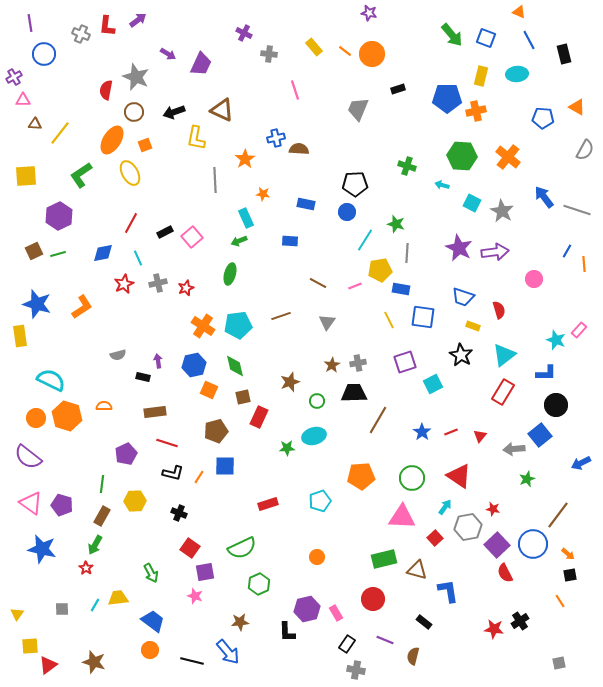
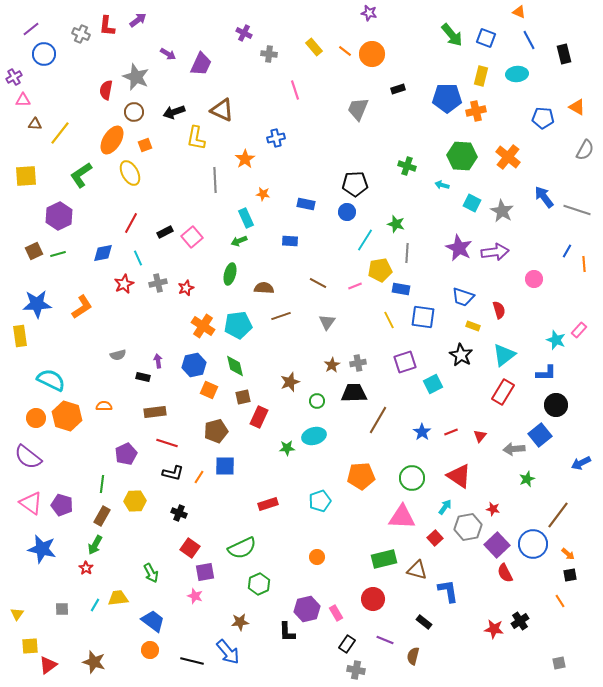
purple line at (30, 23): moved 1 px right, 6 px down; rotated 60 degrees clockwise
brown semicircle at (299, 149): moved 35 px left, 139 px down
blue star at (37, 304): rotated 20 degrees counterclockwise
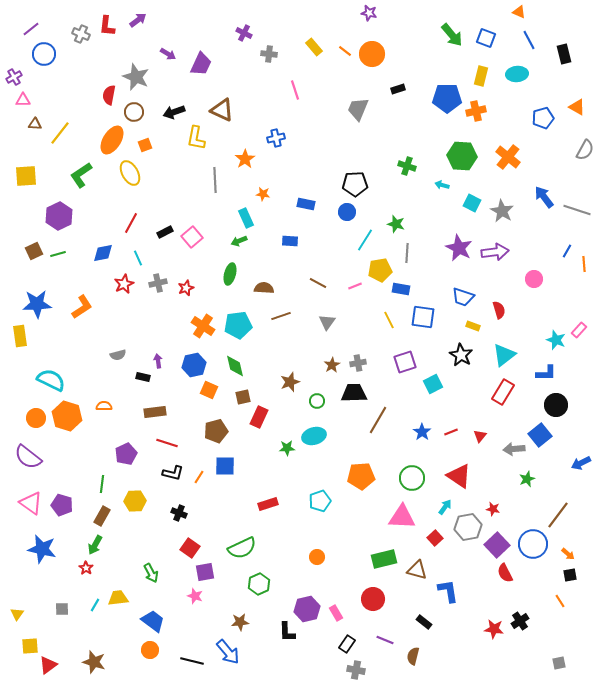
red semicircle at (106, 90): moved 3 px right, 5 px down
blue pentagon at (543, 118): rotated 20 degrees counterclockwise
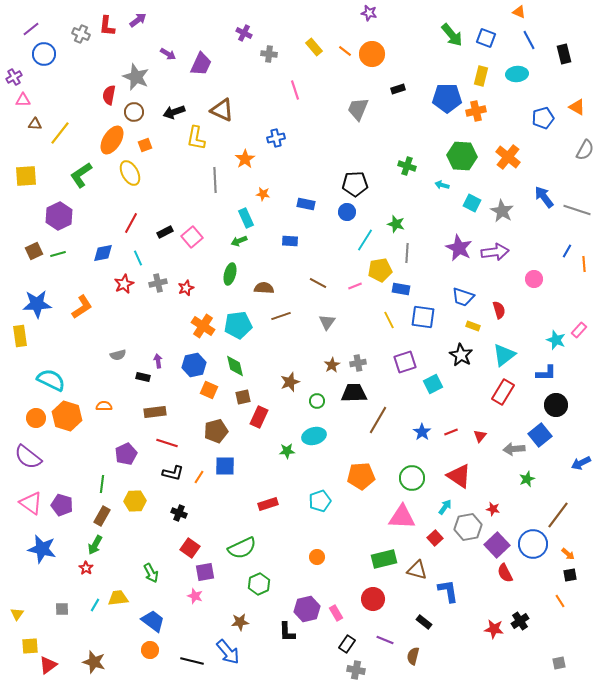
green star at (287, 448): moved 3 px down
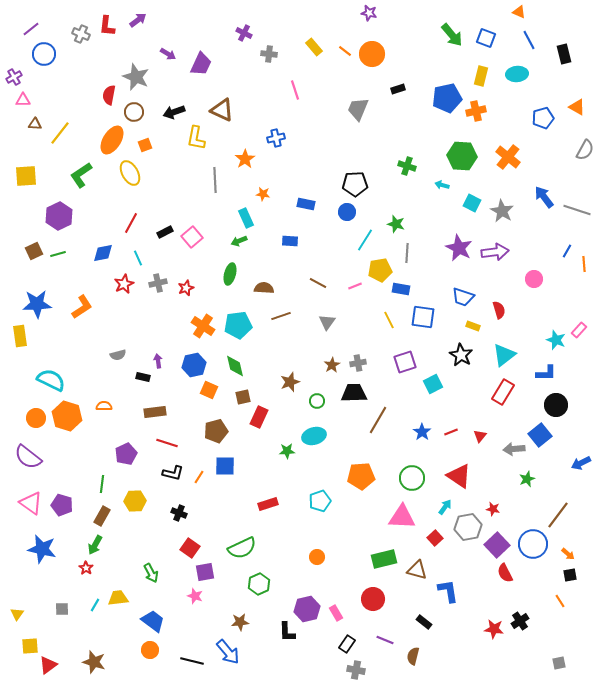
blue pentagon at (447, 98): rotated 12 degrees counterclockwise
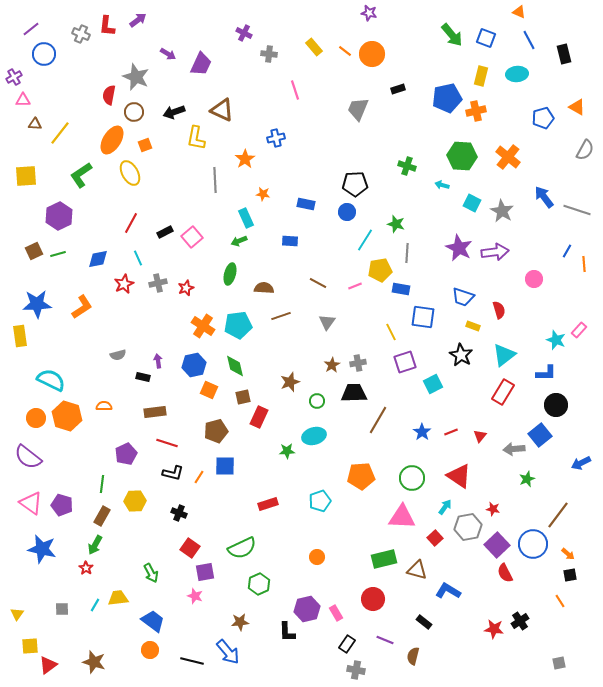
blue diamond at (103, 253): moved 5 px left, 6 px down
yellow line at (389, 320): moved 2 px right, 12 px down
blue L-shape at (448, 591): rotated 50 degrees counterclockwise
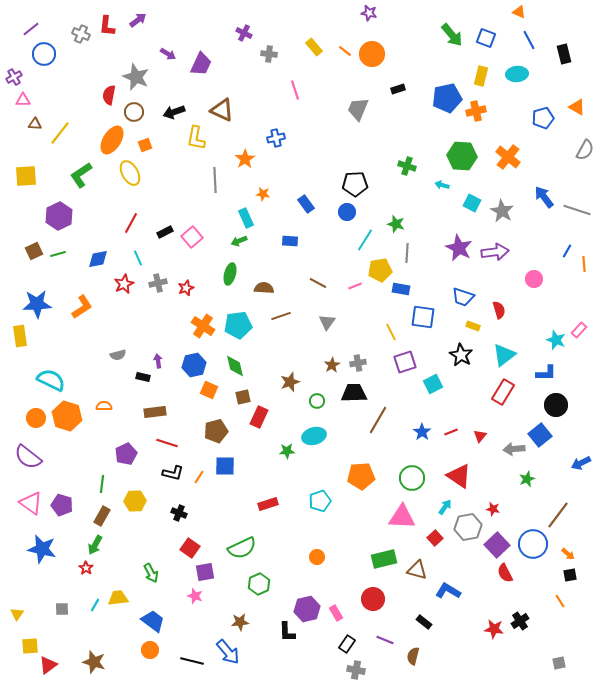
blue rectangle at (306, 204): rotated 42 degrees clockwise
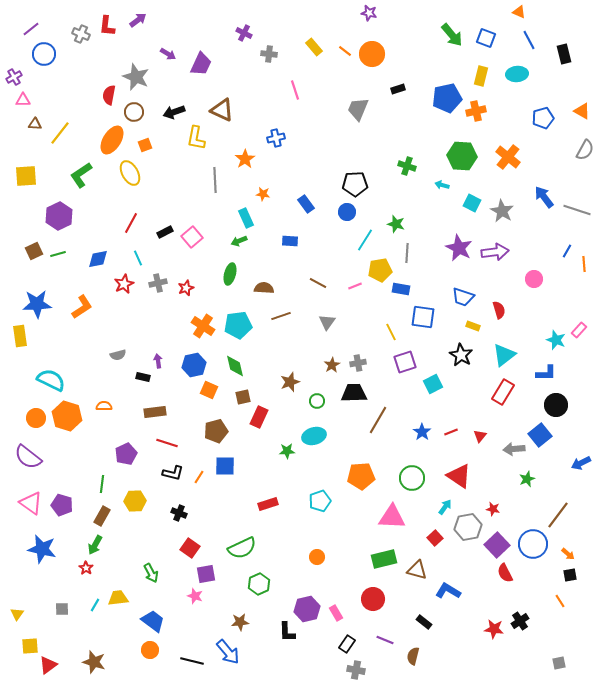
orange triangle at (577, 107): moved 5 px right, 4 px down
pink triangle at (402, 517): moved 10 px left
purple square at (205, 572): moved 1 px right, 2 px down
